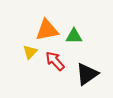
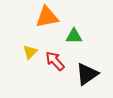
orange triangle: moved 13 px up
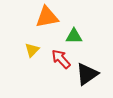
yellow triangle: moved 2 px right, 2 px up
red arrow: moved 6 px right, 2 px up
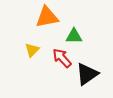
red arrow: moved 1 px right, 1 px up
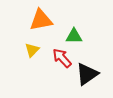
orange triangle: moved 6 px left, 3 px down
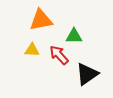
yellow triangle: rotated 49 degrees clockwise
red arrow: moved 3 px left, 3 px up
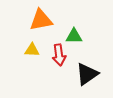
red arrow: rotated 145 degrees counterclockwise
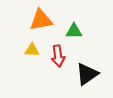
green triangle: moved 5 px up
red arrow: moved 1 px left, 1 px down
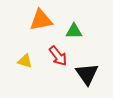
yellow triangle: moved 7 px left, 11 px down; rotated 14 degrees clockwise
red arrow: rotated 30 degrees counterclockwise
black triangle: rotated 30 degrees counterclockwise
